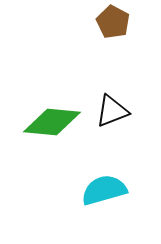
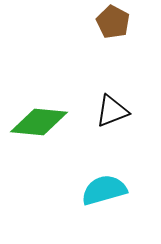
green diamond: moved 13 px left
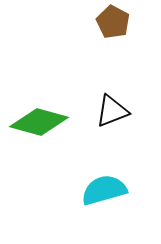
green diamond: rotated 10 degrees clockwise
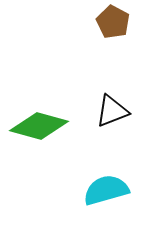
green diamond: moved 4 px down
cyan semicircle: moved 2 px right
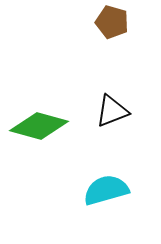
brown pentagon: moved 1 px left; rotated 12 degrees counterclockwise
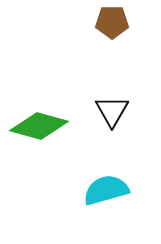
brown pentagon: rotated 16 degrees counterclockwise
black triangle: rotated 39 degrees counterclockwise
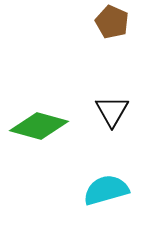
brown pentagon: rotated 24 degrees clockwise
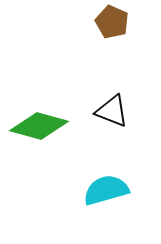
black triangle: rotated 39 degrees counterclockwise
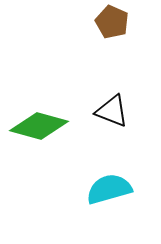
cyan semicircle: moved 3 px right, 1 px up
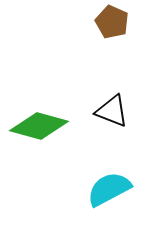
cyan semicircle: rotated 12 degrees counterclockwise
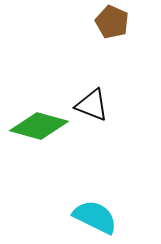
black triangle: moved 20 px left, 6 px up
cyan semicircle: moved 14 px left, 28 px down; rotated 54 degrees clockwise
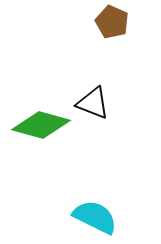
black triangle: moved 1 px right, 2 px up
green diamond: moved 2 px right, 1 px up
